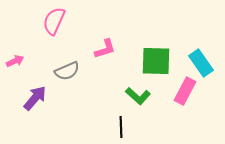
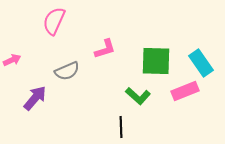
pink arrow: moved 3 px left, 1 px up
pink rectangle: rotated 40 degrees clockwise
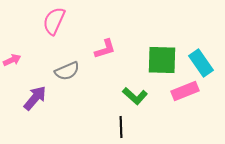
green square: moved 6 px right, 1 px up
green L-shape: moved 3 px left
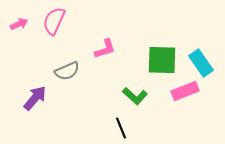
pink arrow: moved 7 px right, 36 px up
black line: moved 1 px down; rotated 20 degrees counterclockwise
